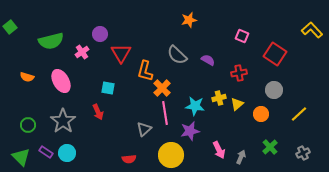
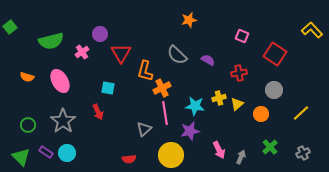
pink ellipse: moved 1 px left
orange cross: rotated 18 degrees clockwise
yellow line: moved 2 px right, 1 px up
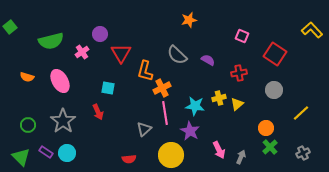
orange circle: moved 5 px right, 14 px down
purple star: rotated 30 degrees counterclockwise
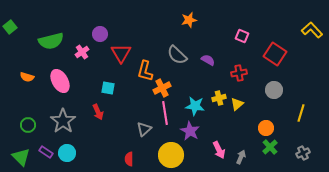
yellow line: rotated 30 degrees counterclockwise
red semicircle: rotated 96 degrees clockwise
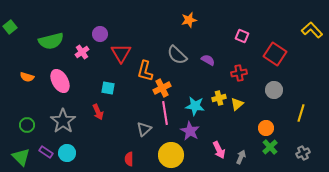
green circle: moved 1 px left
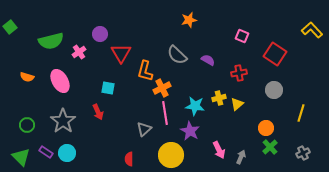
pink cross: moved 3 px left
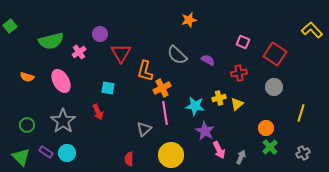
green square: moved 1 px up
pink square: moved 1 px right, 6 px down
pink ellipse: moved 1 px right
gray circle: moved 3 px up
purple star: moved 15 px right
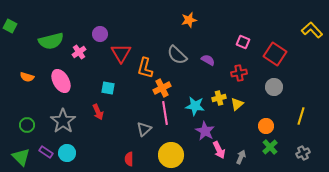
green square: rotated 24 degrees counterclockwise
orange L-shape: moved 3 px up
yellow line: moved 3 px down
orange circle: moved 2 px up
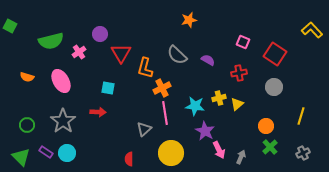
red arrow: rotated 63 degrees counterclockwise
yellow circle: moved 2 px up
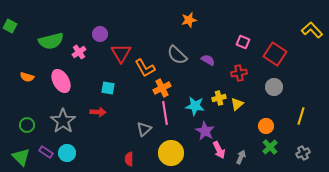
orange L-shape: rotated 45 degrees counterclockwise
